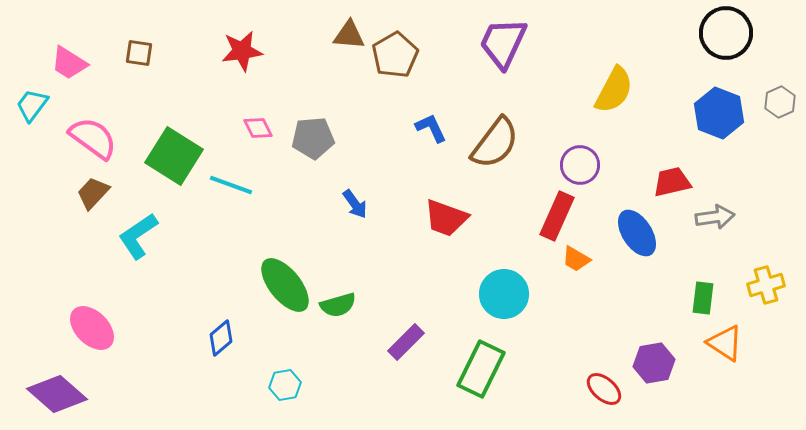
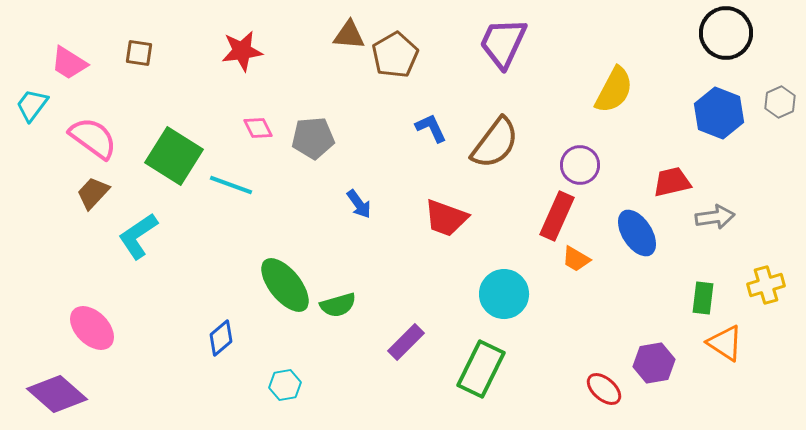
blue arrow at (355, 204): moved 4 px right
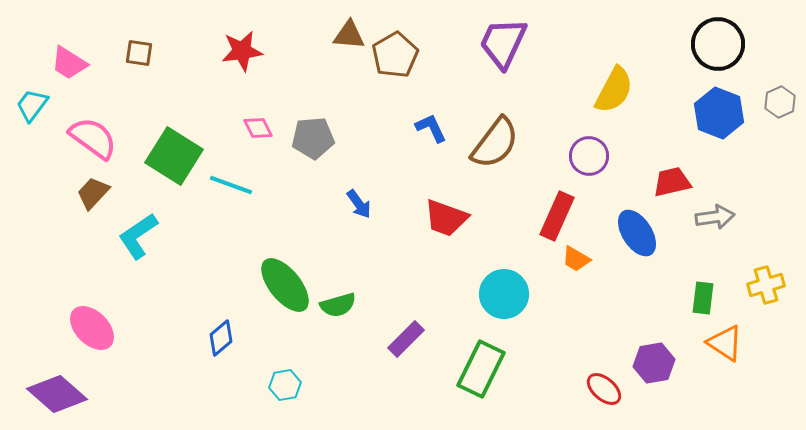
black circle at (726, 33): moved 8 px left, 11 px down
purple circle at (580, 165): moved 9 px right, 9 px up
purple rectangle at (406, 342): moved 3 px up
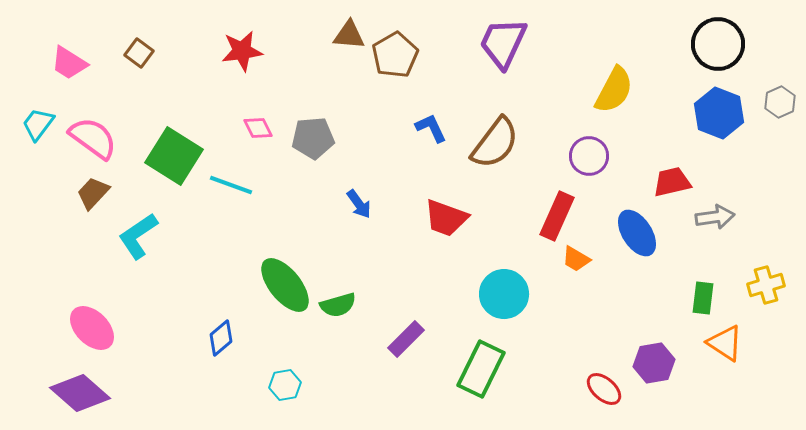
brown square at (139, 53): rotated 28 degrees clockwise
cyan trapezoid at (32, 105): moved 6 px right, 19 px down
purple diamond at (57, 394): moved 23 px right, 1 px up
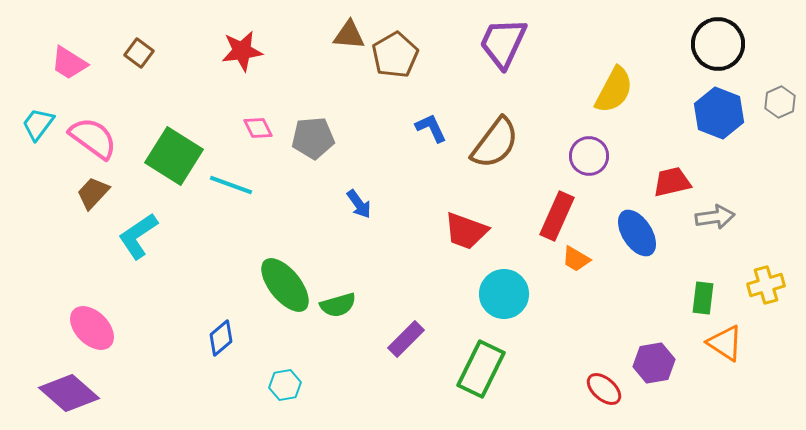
red trapezoid at (446, 218): moved 20 px right, 13 px down
purple diamond at (80, 393): moved 11 px left
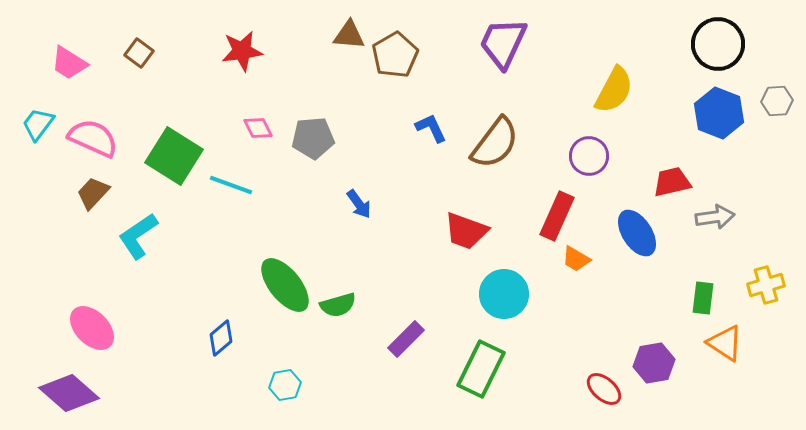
gray hexagon at (780, 102): moved 3 px left, 1 px up; rotated 20 degrees clockwise
pink semicircle at (93, 138): rotated 12 degrees counterclockwise
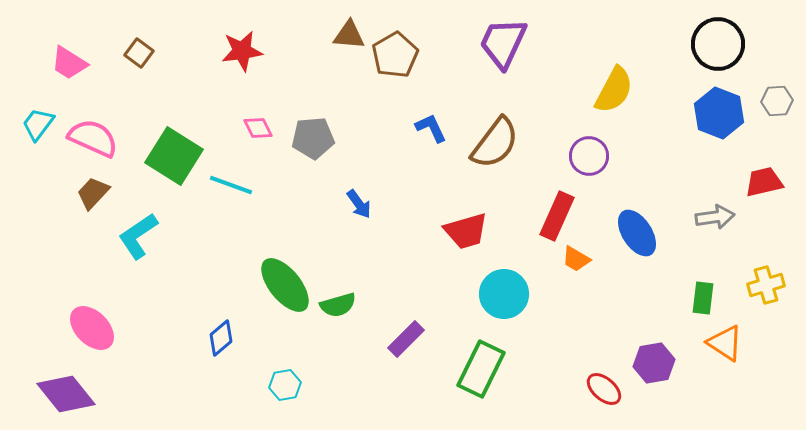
red trapezoid at (672, 182): moved 92 px right
red trapezoid at (466, 231): rotated 36 degrees counterclockwise
purple diamond at (69, 393): moved 3 px left, 1 px down; rotated 10 degrees clockwise
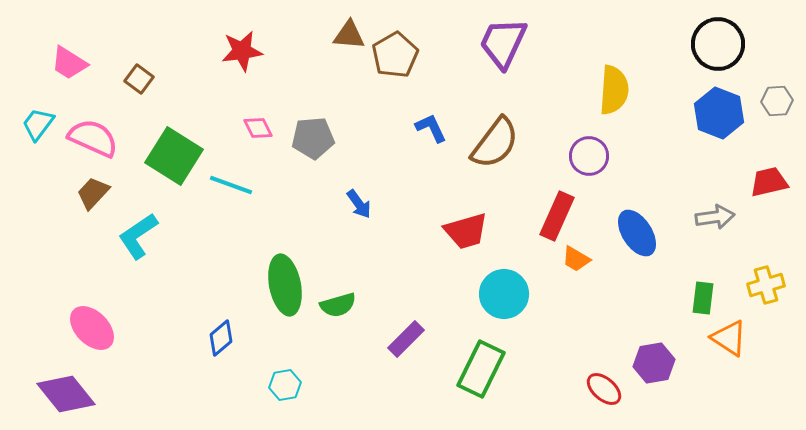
brown square at (139, 53): moved 26 px down
yellow semicircle at (614, 90): rotated 24 degrees counterclockwise
red trapezoid at (764, 182): moved 5 px right
green ellipse at (285, 285): rotated 28 degrees clockwise
orange triangle at (725, 343): moved 4 px right, 5 px up
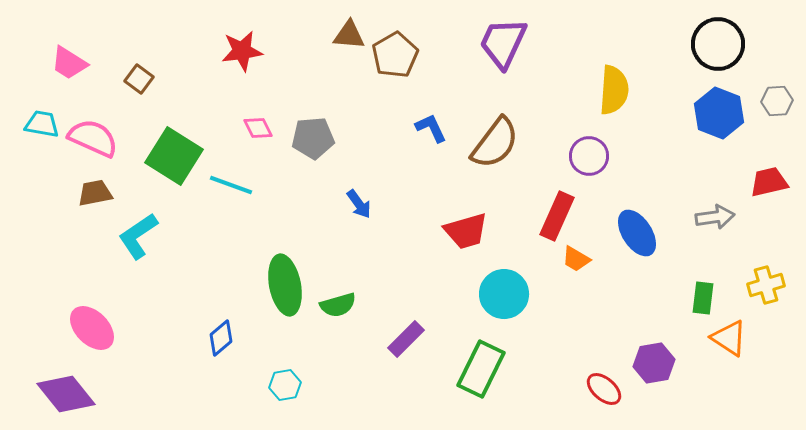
cyan trapezoid at (38, 124): moved 4 px right; rotated 63 degrees clockwise
brown trapezoid at (93, 193): moved 2 px right; rotated 36 degrees clockwise
